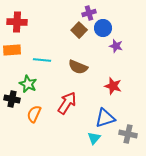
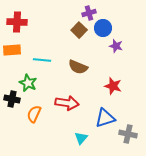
green star: moved 1 px up
red arrow: rotated 65 degrees clockwise
cyan triangle: moved 13 px left
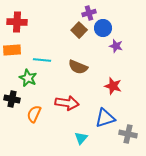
green star: moved 5 px up
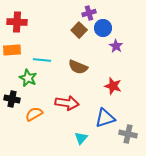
purple star: rotated 16 degrees clockwise
orange semicircle: rotated 36 degrees clockwise
